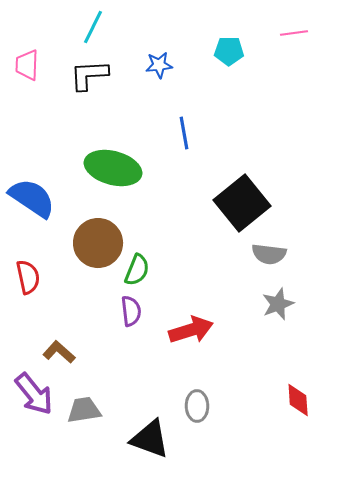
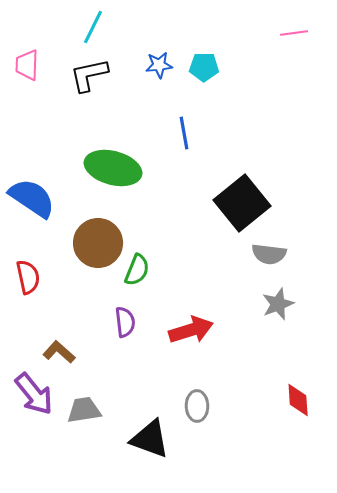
cyan pentagon: moved 25 px left, 16 px down
black L-shape: rotated 9 degrees counterclockwise
purple semicircle: moved 6 px left, 11 px down
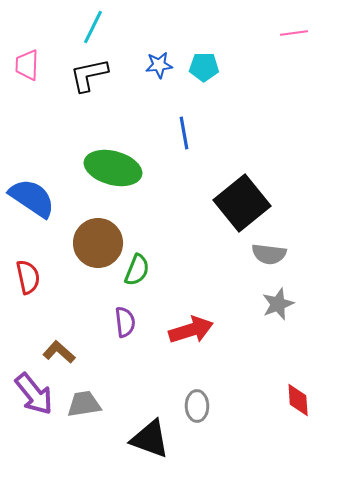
gray trapezoid: moved 6 px up
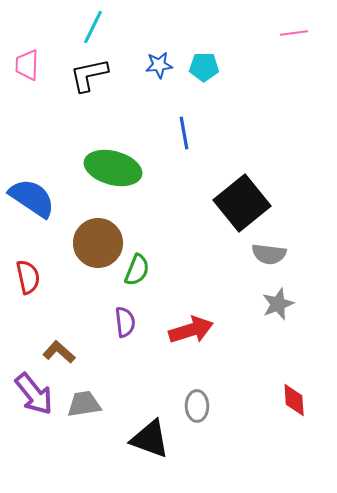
red diamond: moved 4 px left
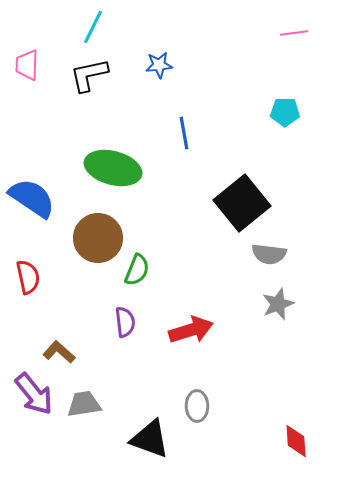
cyan pentagon: moved 81 px right, 45 px down
brown circle: moved 5 px up
red diamond: moved 2 px right, 41 px down
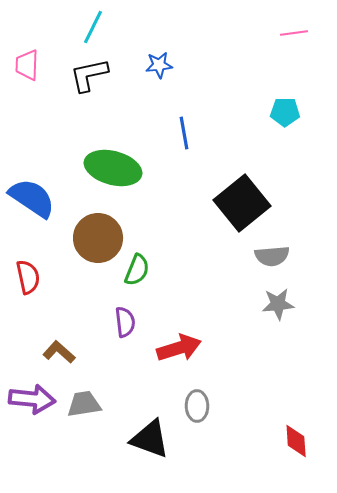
gray semicircle: moved 3 px right, 2 px down; rotated 12 degrees counterclockwise
gray star: rotated 16 degrees clockwise
red arrow: moved 12 px left, 18 px down
purple arrow: moved 2 px left, 5 px down; rotated 45 degrees counterclockwise
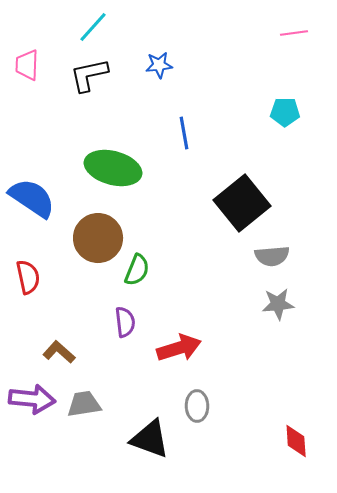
cyan line: rotated 16 degrees clockwise
